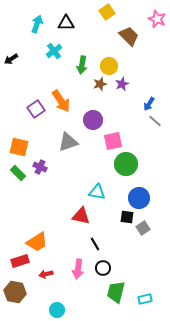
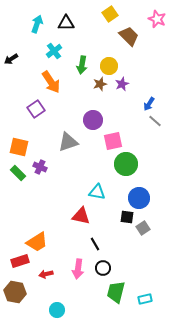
yellow square: moved 3 px right, 2 px down
orange arrow: moved 10 px left, 19 px up
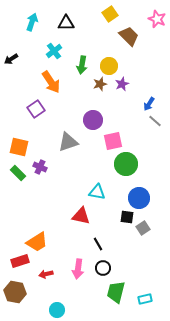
cyan arrow: moved 5 px left, 2 px up
black line: moved 3 px right
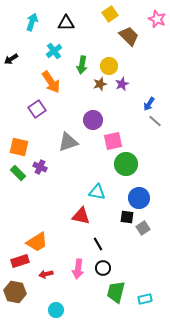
purple square: moved 1 px right
cyan circle: moved 1 px left
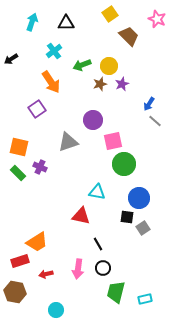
green arrow: rotated 60 degrees clockwise
green circle: moved 2 px left
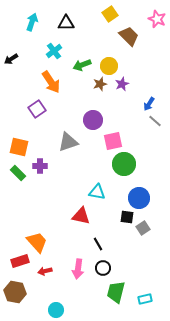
purple cross: moved 1 px up; rotated 24 degrees counterclockwise
orange trapezoid: rotated 100 degrees counterclockwise
red arrow: moved 1 px left, 3 px up
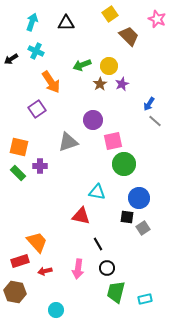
cyan cross: moved 18 px left; rotated 28 degrees counterclockwise
brown star: rotated 16 degrees counterclockwise
black circle: moved 4 px right
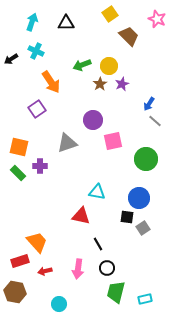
gray triangle: moved 1 px left, 1 px down
green circle: moved 22 px right, 5 px up
cyan circle: moved 3 px right, 6 px up
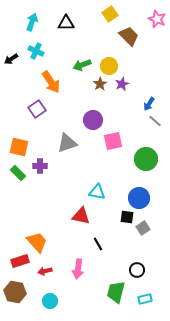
black circle: moved 30 px right, 2 px down
cyan circle: moved 9 px left, 3 px up
